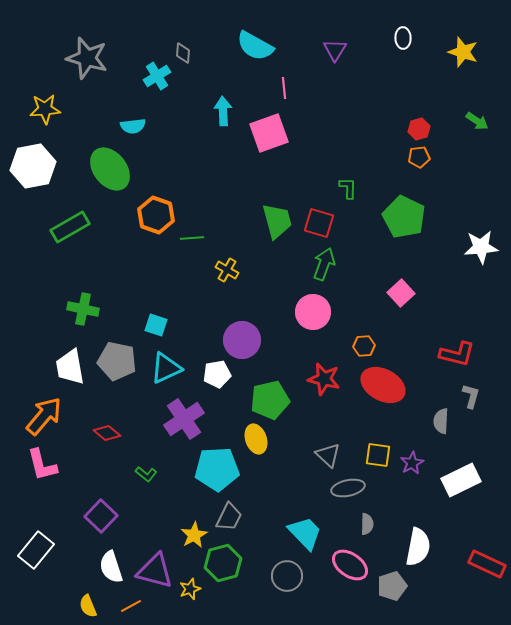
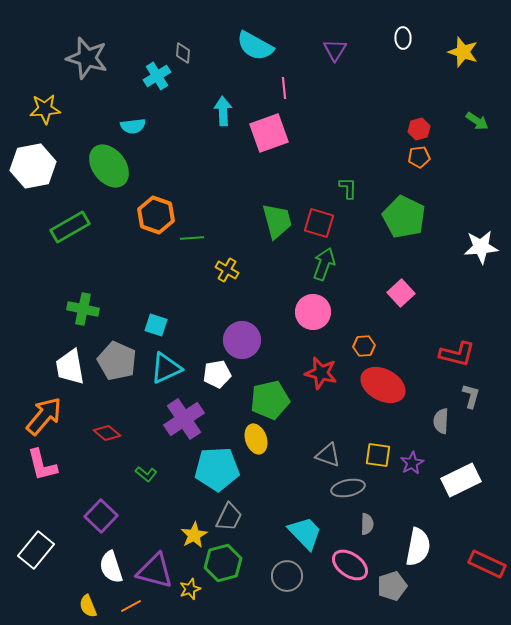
green ellipse at (110, 169): moved 1 px left, 3 px up
gray pentagon at (117, 361): rotated 12 degrees clockwise
red star at (324, 379): moved 3 px left, 6 px up
gray triangle at (328, 455): rotated 24 degrees counterclockwise
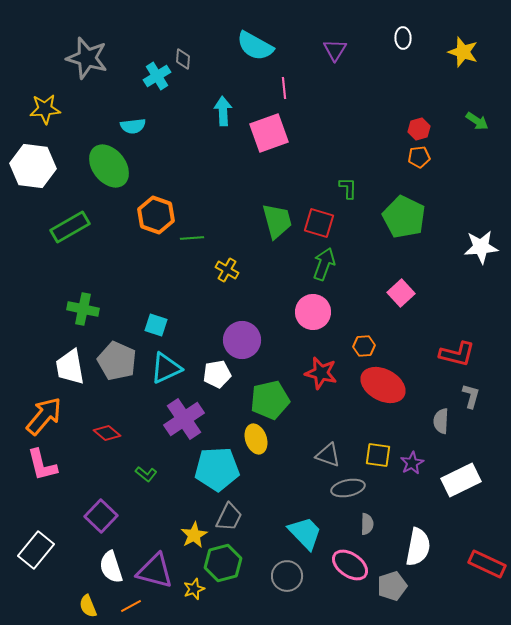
gray diamond at (183, 53): moved 6 px down
white hexagon at (33, 166): rotated 18 degrees clockwise
yellow star at (190, 589): moved 4 px right
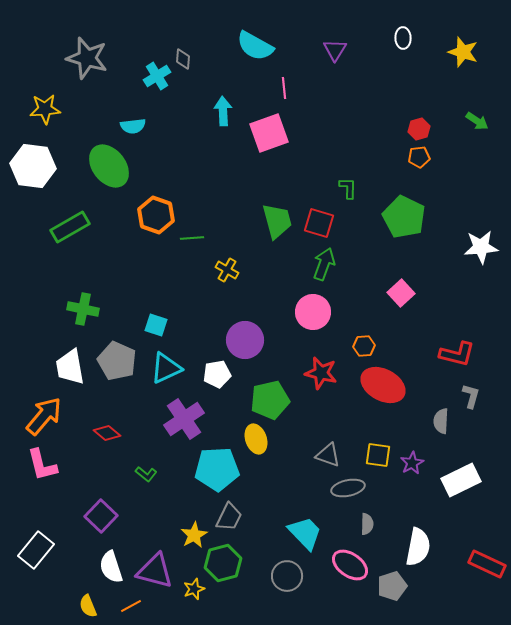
purple circle at (242, 340): moved 3 px right
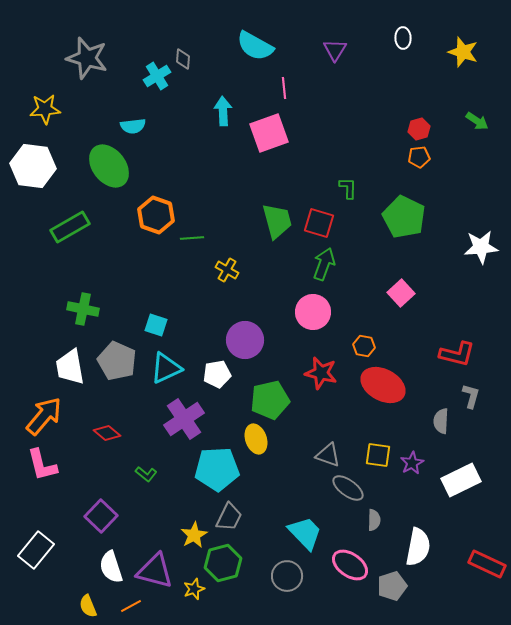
orange hexagon at (364, 346): rotated 15 degrees clockwise
gray ellipse at (348, 488): rotated 48 degrees clockwise
gray semicircle at (367, 524): moved 7 px right, 4 px up
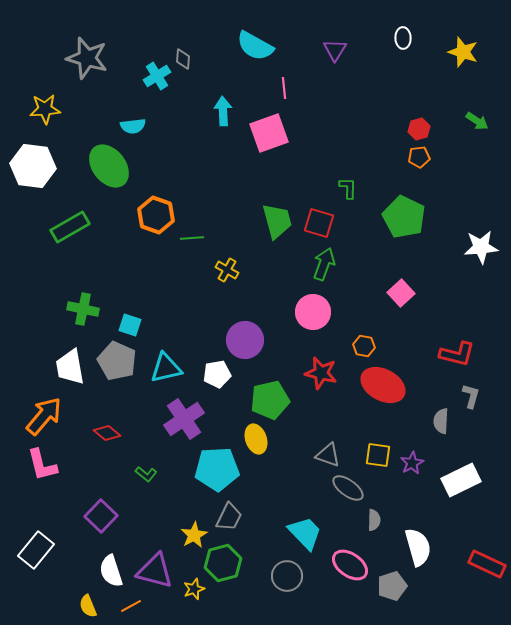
cyan square at (156, 325): moved 26 px left
cyan triangle at (166, 368): rotated 12 degrees clockwise
white semicircle at (418, 547): rotated 27 degrees counterclockwise
white semicircle at (111, 567): moved 4 px down
